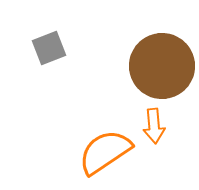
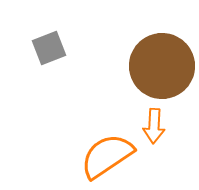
orange arrow: rotated 8 degrees clockwise
orange semicircle: moved 2 px right, 4 px down
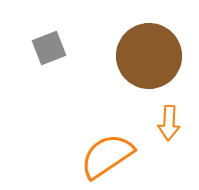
brown circle: moved 13 px left, 10 px up
orange arrow: moved 15 px right, 3 px up
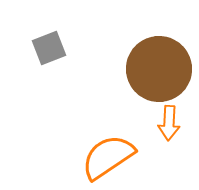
brown circle: moved 10 px right, 13 px down
orange semicircle: moved 1 px right, 1 px down
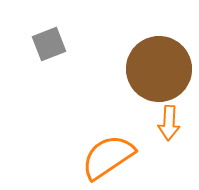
gray square: moved 4 px up
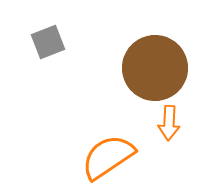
gray square: moved 1 px left, 2 px up
brown circle: moved 4 px left, 1 px up
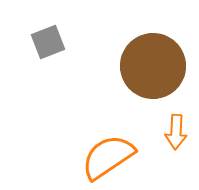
brown circle: moved 2 px left, 2 px up
orange arrow: moved 7 px right, 9 px down
